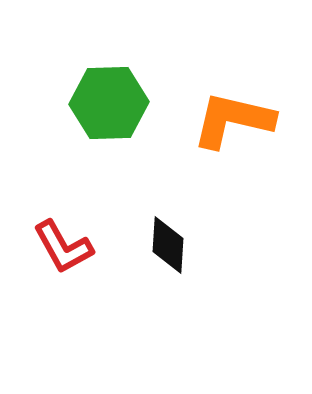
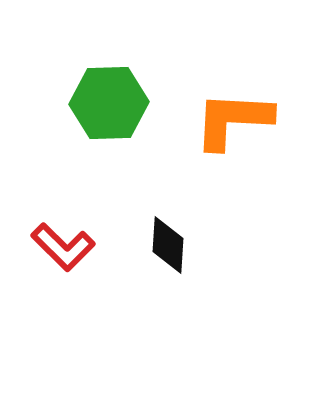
orange L-shape: rotated 10 degrees counterclockwise
red L-shape: rotated 16 degrees counterclockwise
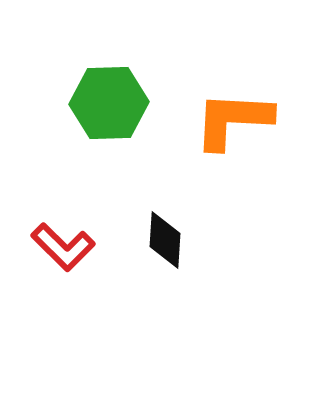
black diamond: moved 3 px left, 5 px up
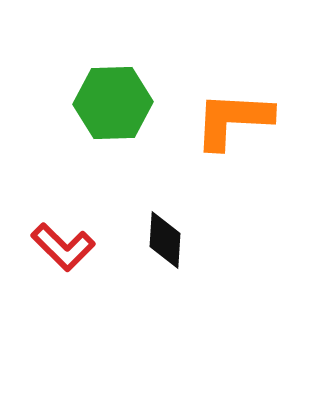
green hexagon: moved 4 px right
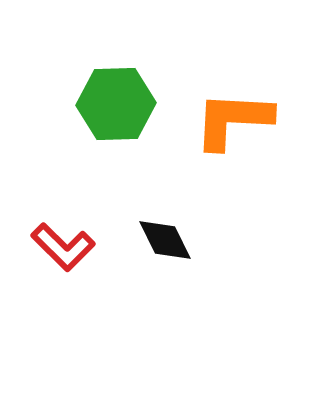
green hexagon: moved 3 px right, 1 px down
black diamond: rotated 30 degrees counterclockwise
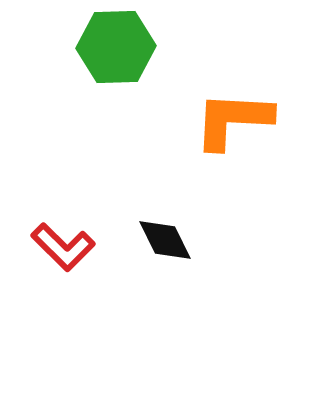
green hexagon: moved 57 px up
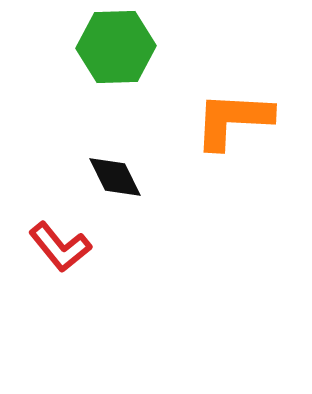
black diamond: moved 50 px left, 63 px up
red L-shape: moved 3 px left; rotated 6 degrees clockwise
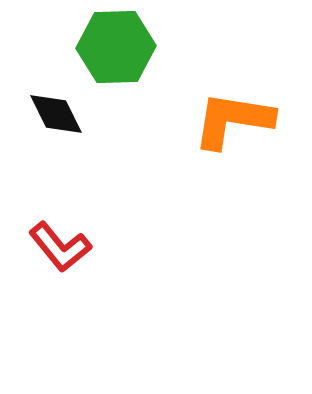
orange L-shape: rotated 6 degrees clockwise
black diamond: moved 59 px left, 63 px up
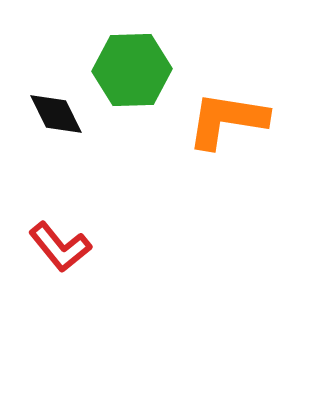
green hexagon: moved 16 px right, 23 px down
orange L-shape: moved 6 px left
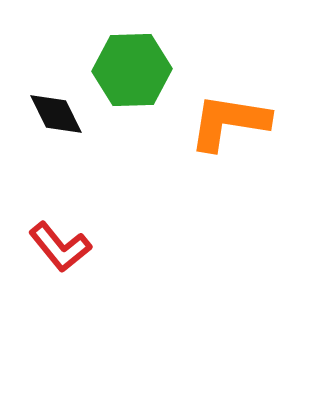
orange L-shape: moved 2 px right, 2 px down
